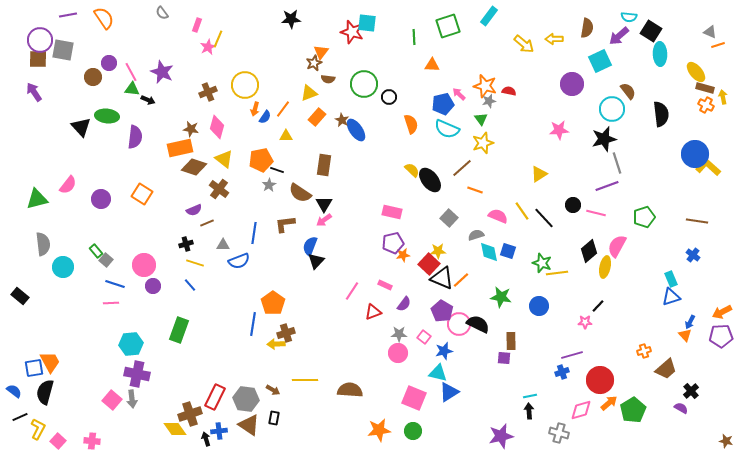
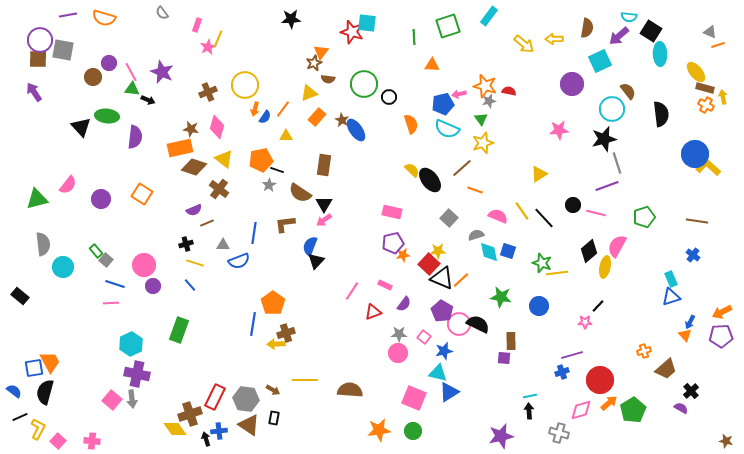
orange semicircle at (104, 18): rotated 140 degrees clockwise
pink arrow at (459, 94): rotated 56 degrees counterclockwise
cyan hexagon at (131, 344): rotated 20 degrees counterclockwise
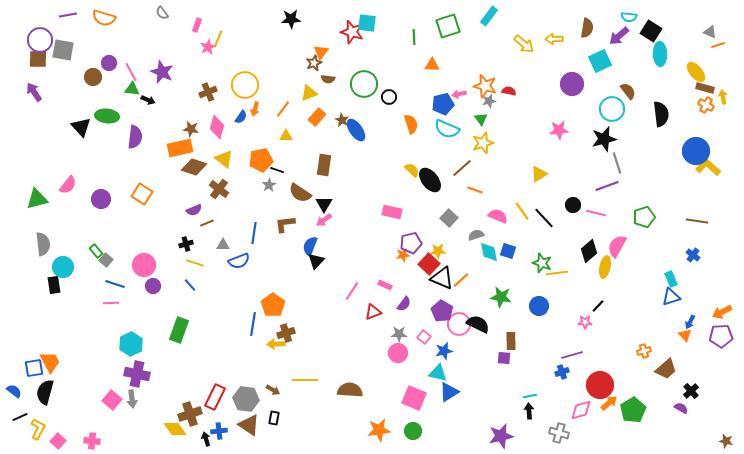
blue semicircle at (265, 117): moved 24 px left
blue circle at (695, 154): moved 1 px right, 3 px up
purple pentagon at (393, 243): moved 18 px right
black rectangle at (20, 296): moved 34 px right, 11 px up; rotated 42 degrees clockwise
orange pentagon at (273, 303): moved 2 px down
red circle at (600, 380): moved 5 px down
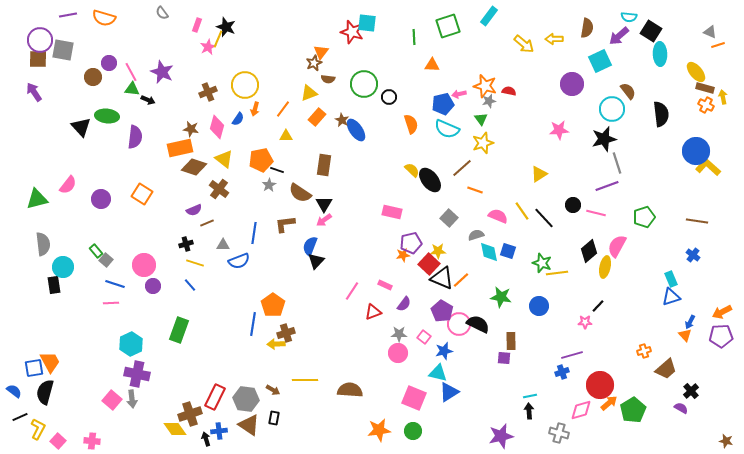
black star at (291, 19): moved 65 px left, 8 px down; rotated 24 degrees clockwise
blue semicircle at (241, 117): moved 3 px left, 2 px down
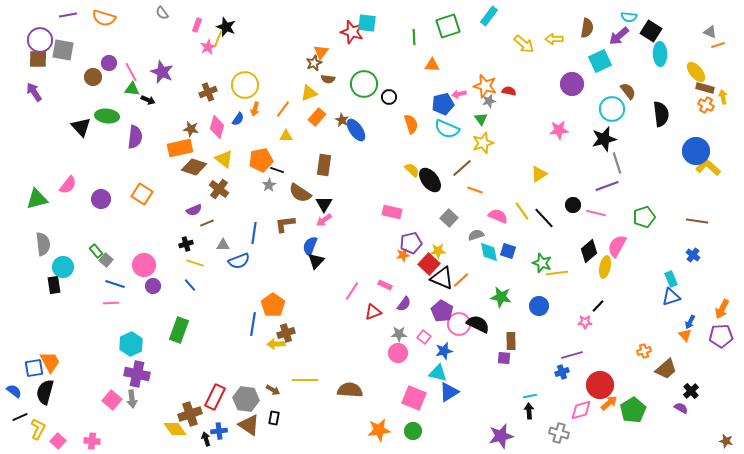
orange arrow at (722, 312): moved 3 px up; rotated 36 degrees counterclockwise
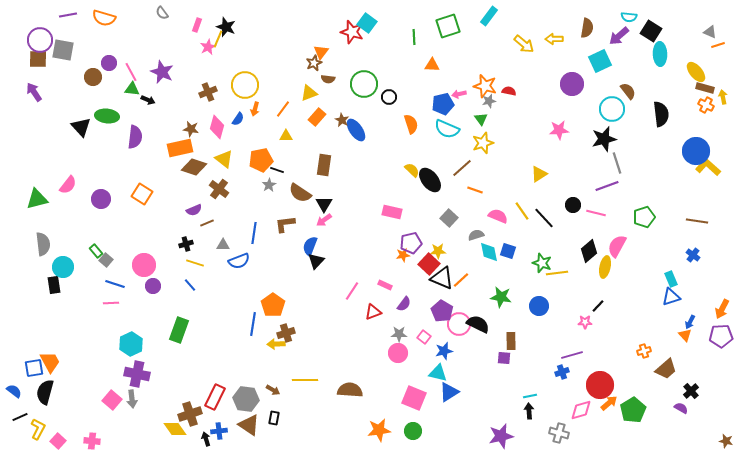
cyan square at (367, 23): rotated 30 degrees clockwise
